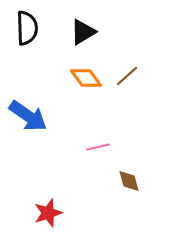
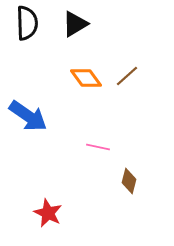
black semicircle: moved 5 px up
black triangle: moved 8 px left, 8 px up
pink line: rotated 25 degrees clockwise
brown diamond: rotated 30 degrees clockwise
red star: rotated 28 degrees counterclockwise
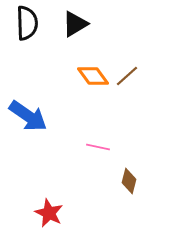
orange diamond: moved 7 px right, 2 px up
red star: moved 1 px right
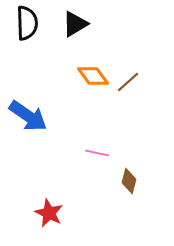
brown line: moved 1 px right, 6 px down
pink line: moved 1 px left, 6 px down
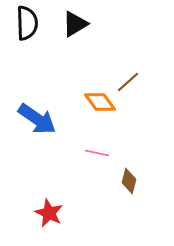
orange diamond: moved 7 px right, 26 px down
blue arrow: moved 9 px right, 3 px down
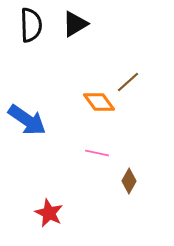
black semicircle: moved 4 px right, 2 px down
orange diamond: moved 1 px left
blue arrow: moved 10 px left, 1 px down
brown diamond: rotated 15 degrees clockwise
